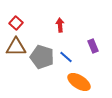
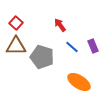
red arrow: rotated 32 degrees counterclockwise
brown triangle: moved 1 px up
blue line: moved 6 px right, 10 px up
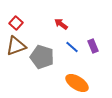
red arrow: moved 1 px right, 1 px up; rotated 16 degrees counterclockwise
brown triangle: rotated 20 degrees counterclockwise
orange ellipse: moved 2 px left, 1 px down
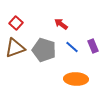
brown triangle: moved 1 px left, 2 px down
gray pentagon: moved 2 px right, 7 px up
orange ellipse: moved 1 px left, 4 px up; rotated 30 degrees counterclockwise
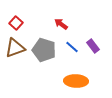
purple rectangle: rotated 16 degrees counterclockwise
orange ellipse: moved 2 px down
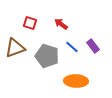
red square: moved 14 px right; rotated 24 degrees counterclockwise
gray pentagon: moved 3 px right, 6 px down
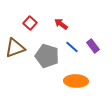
red square: rotated 24 degrees clockwise
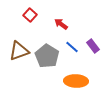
red square: moved 8 px up
brown triangle: moved 4 px right, 3 px down
gray pentagon: rotated 15 degrees clockwise
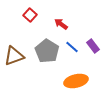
brown triangle: moved 5 px left, 5 px down
gray pentagon: moved 5 px up
orange ellipse: rotated 15 degrees counterclockwise
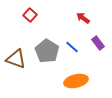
red arrow: moved 22 px right, 6 px up
purple rectangle: moved 5 px right, 3 px up
brown triangle: moved 2 px right, 3 px down; rotated 40 degrees clockwise
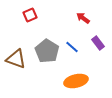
red square: rotated 24 degrees clockwise
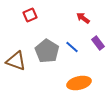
brown triangle: moved 2 px down
orange ellipse: moved 3 px right, 2 px down
